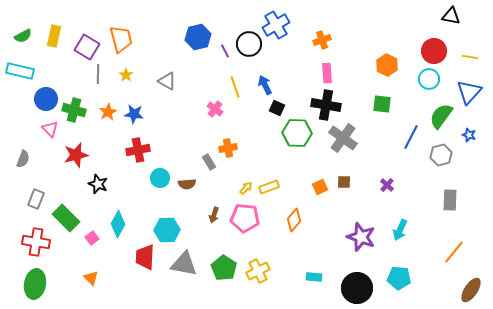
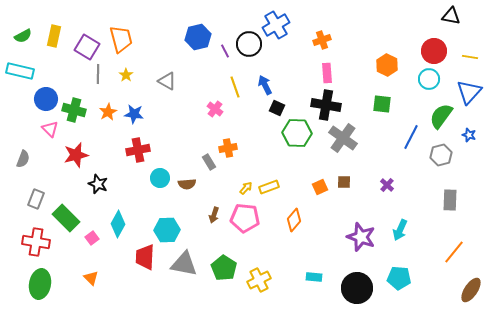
yellow cross at (258, 271): moved 1 px right, 9 px down
green ellipse at (35, 284): moved 5 px right
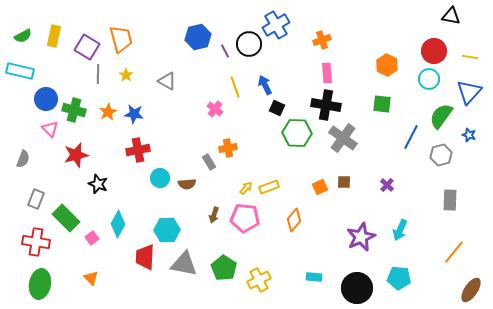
purple star at (361, 237): rotated 28 degrees clockwise
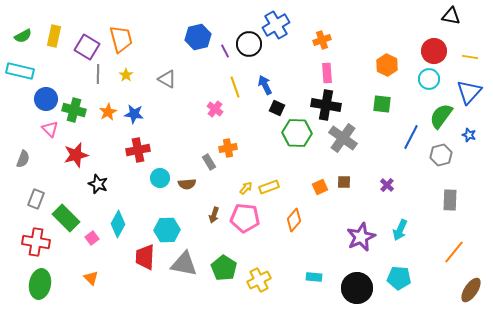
gray triangle at (167, 81): moved 2 px up
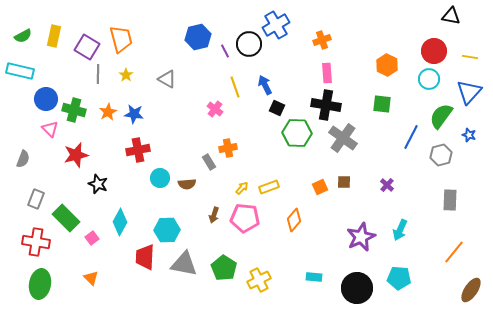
yellow arrow at (246, 188): moved 4 px left
cyan diamond at (118, 224): moved 2 px right, 2 px up
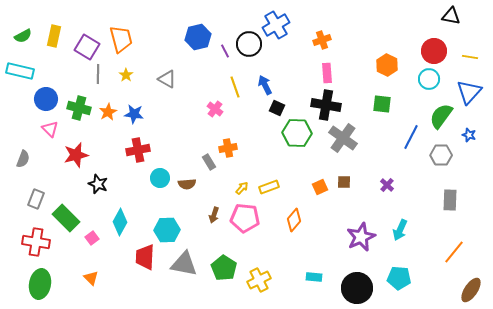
green cross at (74, 110): moved 5 px right, 2 px up
gray hexagon at (441, 155): rotated 15 degrees clockwise
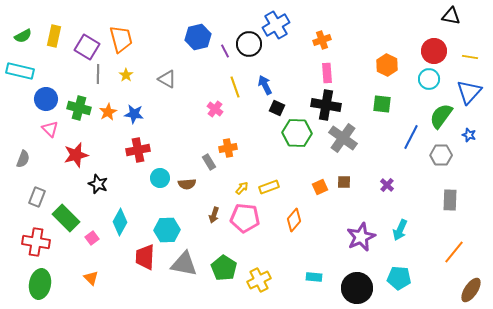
gray rectangle at (36, 199): moved 1 px right, 2 px up
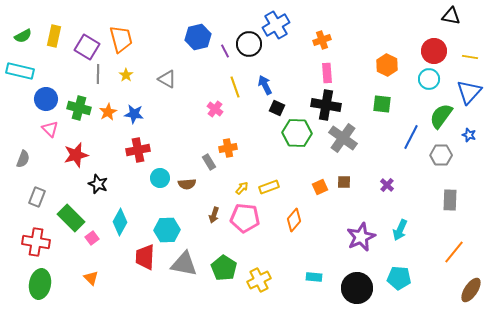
green rectangle at (66, 218): moved 5 px right
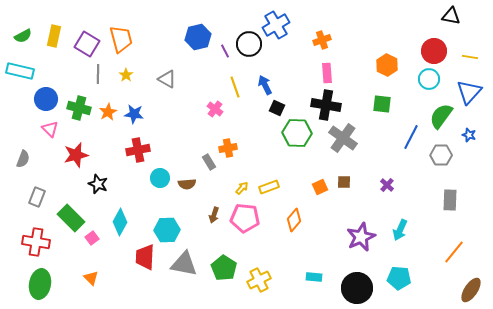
purple square at (87, 47): moved 3 px up
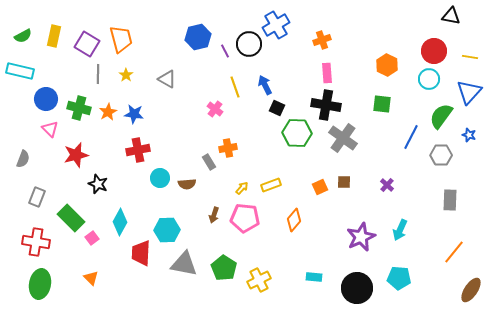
yellow rectangle at (269, 187): moved 2 px right, 2 px up
red trapezoid at (145, 257): moved 4 px left, 4 px up
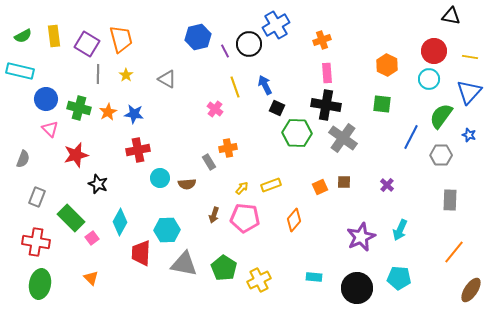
yellow rectangle at (54, 36): rotated 20 degrees counterclockwise
